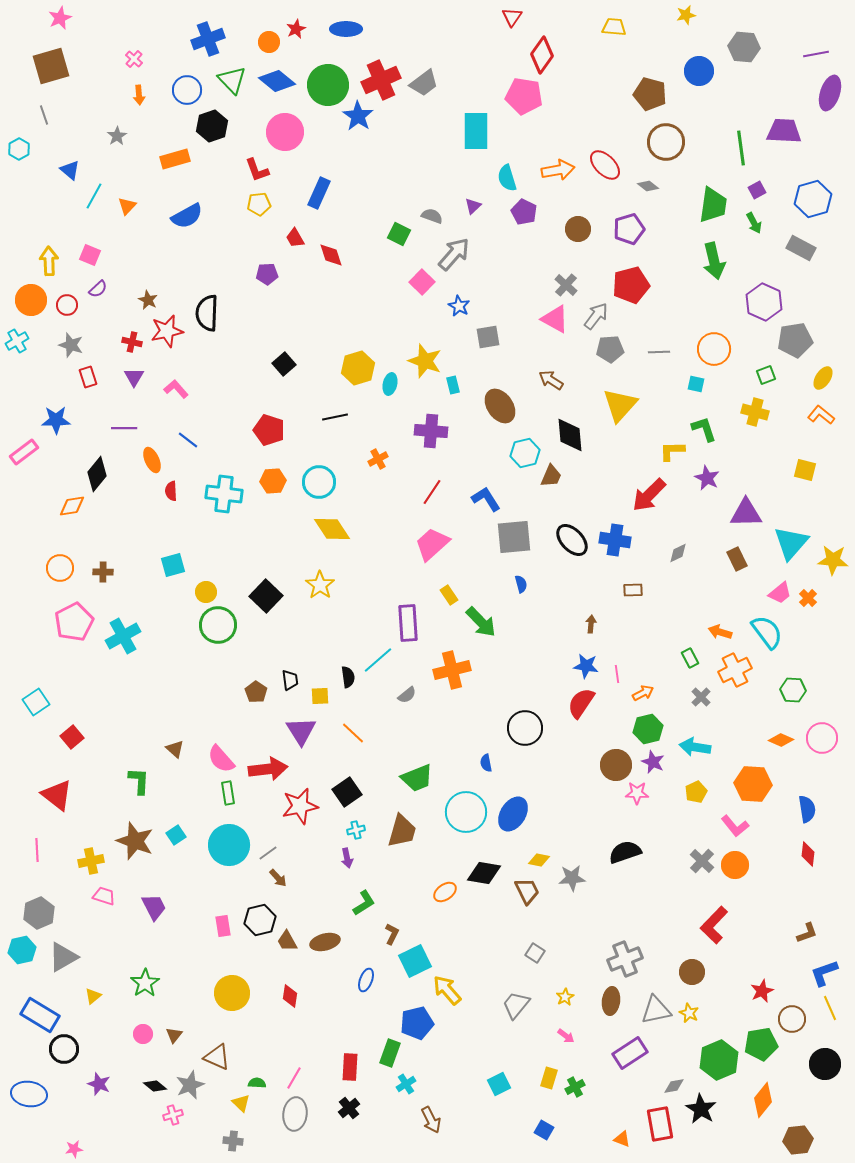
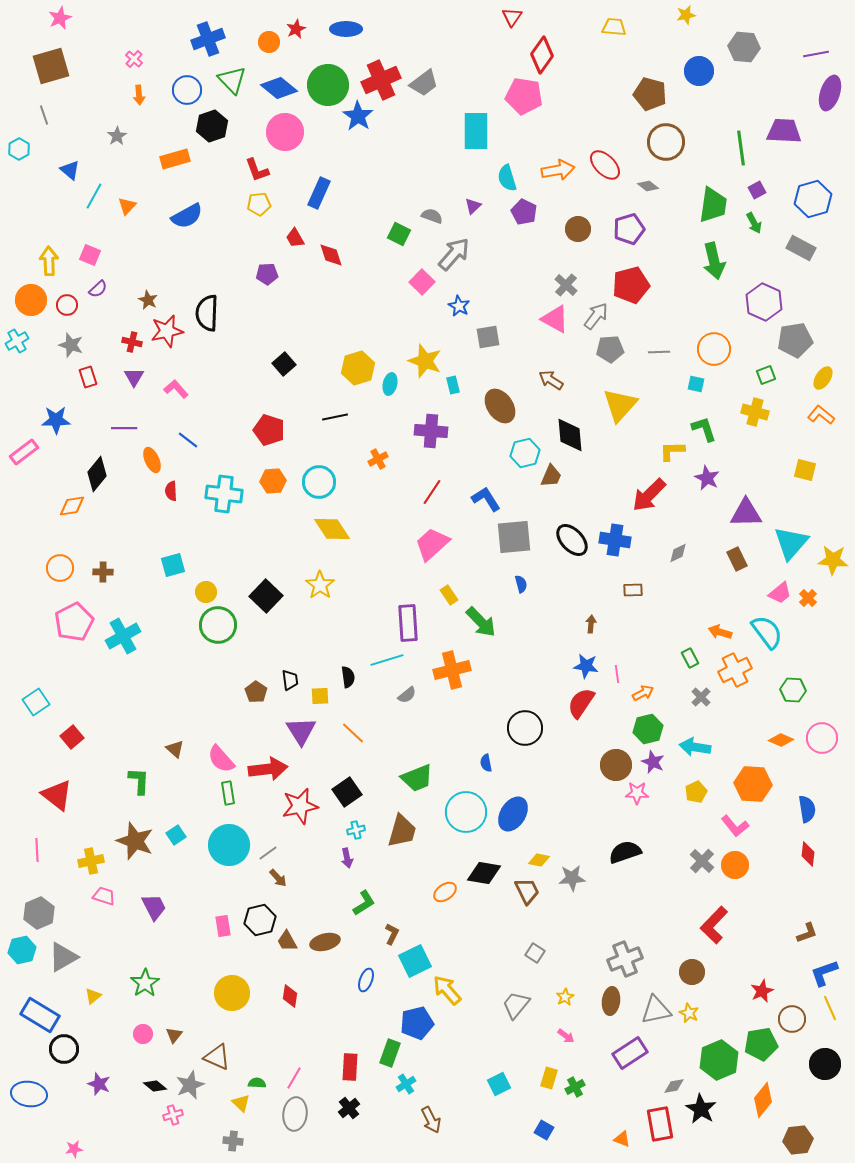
blue diamond at (277, 81): moved 2 px right, 7 px down
cyan line at (378, 660): moved 9 px right; rotated 24 degrees clockwise
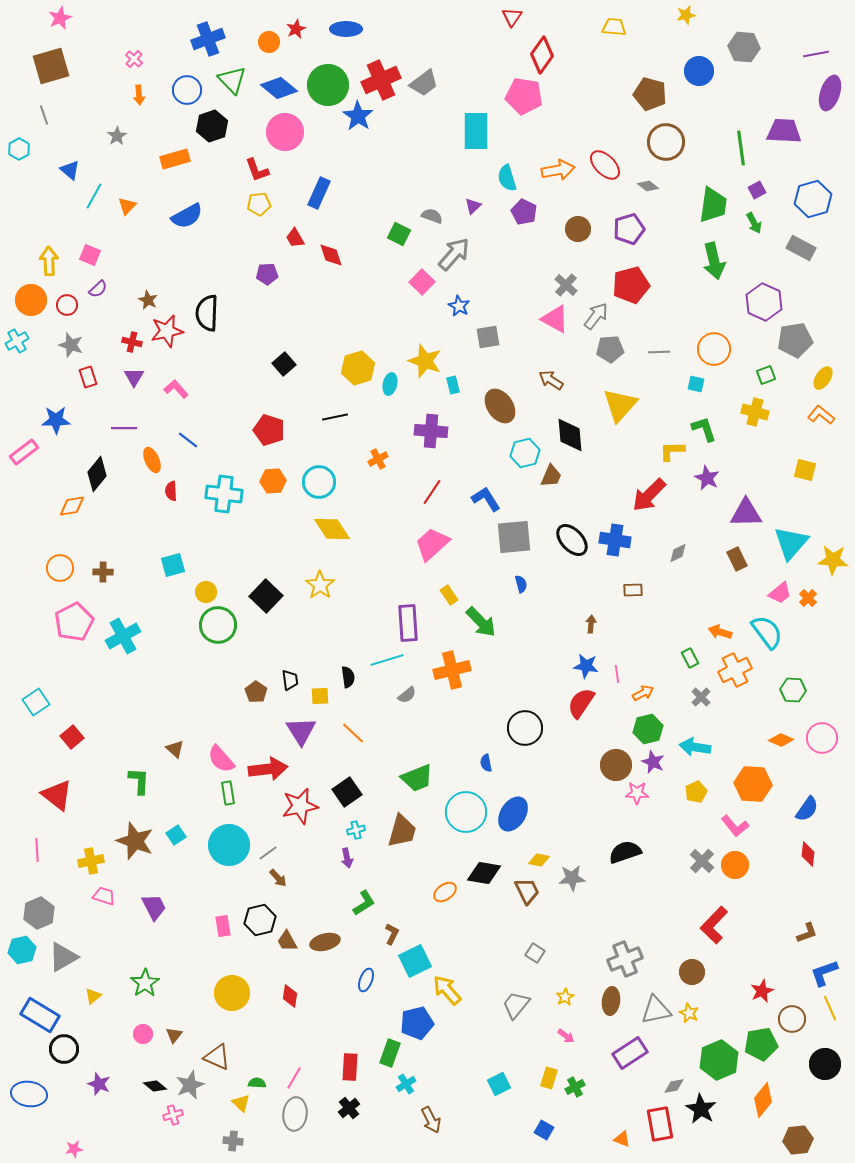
blue semicircle at (807, 809): rotated 44 degrees clockwise
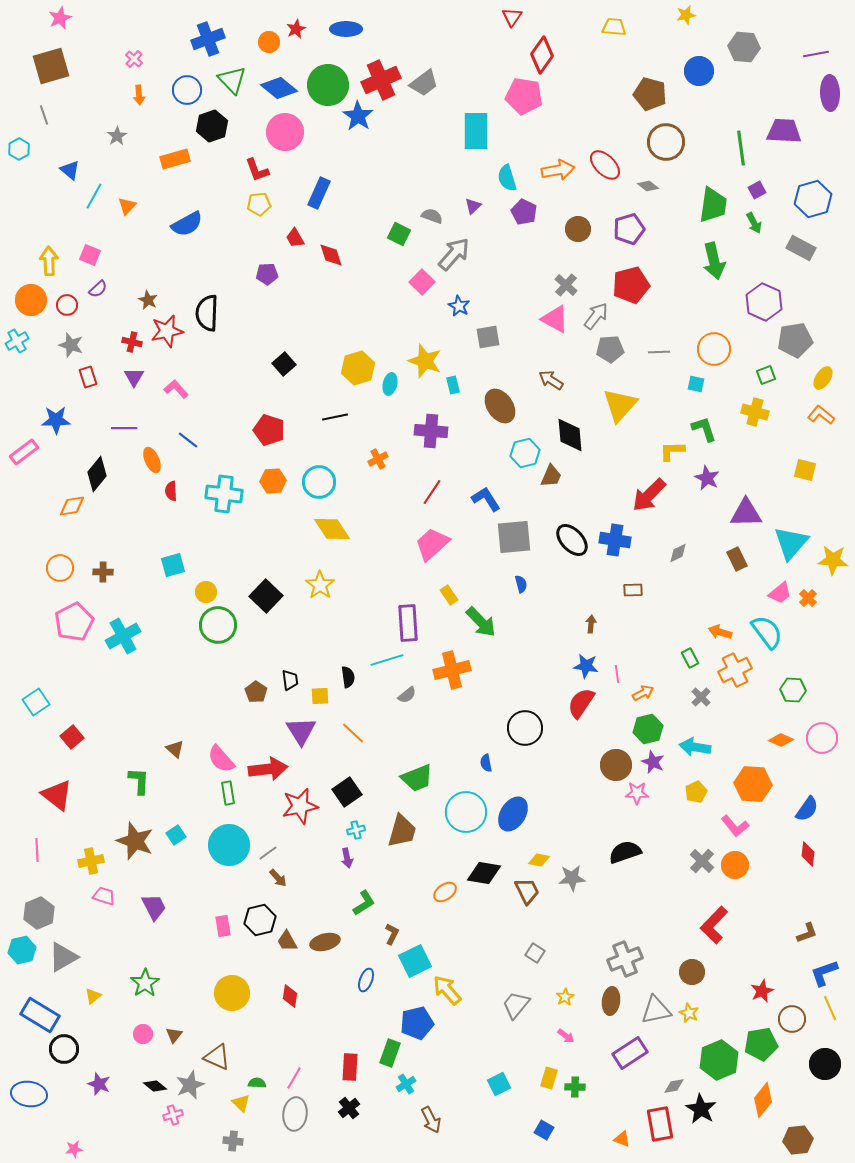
purple ellipse at (830, 93): rotated 20 degrees counterclockwise
blue semicircle at (187, 216): moved 8 px down
green cross at (575, 1087): rotated 30 degrees clockwise
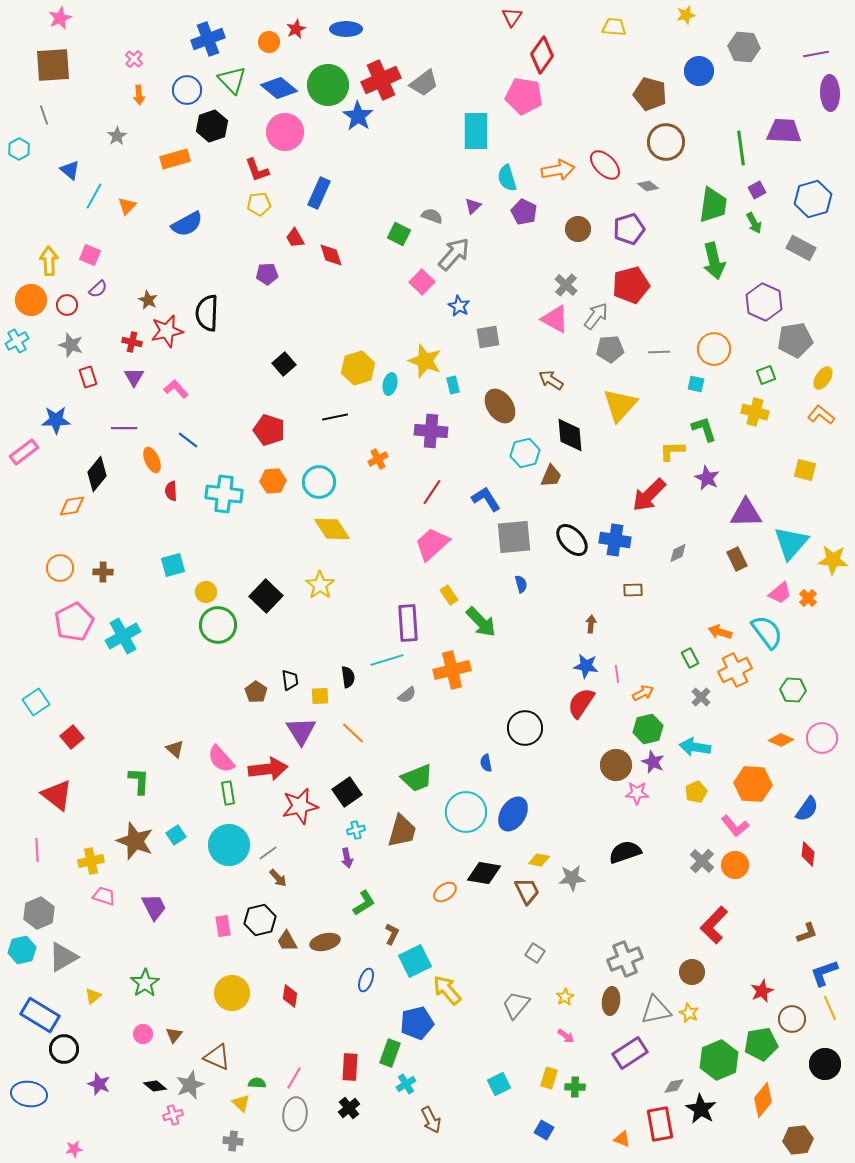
brown square at (51, 66): moved 2 px right, 1 px up; rotated 12 degrees clockwise
